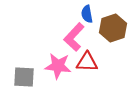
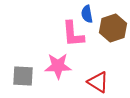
pink L-shape: moved 1 px left, 3 px up; rotated 48 degrees counterclockwise
red triangle: moved 11 px right, 20 px down; rotated 30 degrees clockwise
pink star: rotated 8 degrees counterclockwise
gray square: moved 1 px left, 1 px up
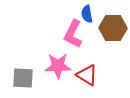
brown hexagon: rotated 20 degrees clockwise
pink L-shape: rotated 32 degrees clockwise
gray square: moved 2 px down
red triangle: moved 11 px left, 7 px up
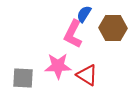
blue semicircle: moved 3 px left; rotated 42 degrees clockwise
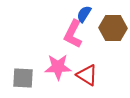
pink star: moved 1 px down
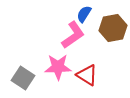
brown hexagon: rotated 12 degrees counterclockwise
pink L-shape: moved 1 px down; rotated 152 degrees counterclockwise
gray square: rotated 30 degrees clockwise
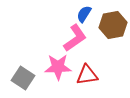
brown hexagon: moved 3 px up
pink L-shape: moved 2 px right, 3 px down
red triangle: rotated 40 degrees counterclockwise
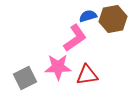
blue semicircle: moved 4 px right, 2 px down; rotated 42 degrees clockwise
brown hexagon: moved 6 px up
gray square: moved 2 px right; rotated 30 degrees clockwise
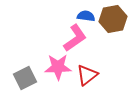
blue semicircle: moved 2 px left; rotated 24 degrees clockwise
red triangle: rotated 30 degrees counterclockwise
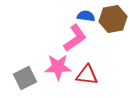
red triangle: rotated 45 degrees clockwise
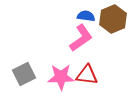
brown hexagon: rotated 12 degrees counterclockwise
pink L-shape: moved 6 px right
pink star: moved 3 px right, 10 px down
gray square: moved 1 px left, 4 px up
